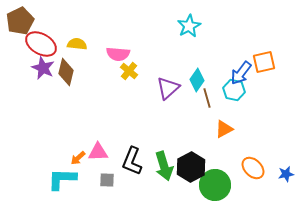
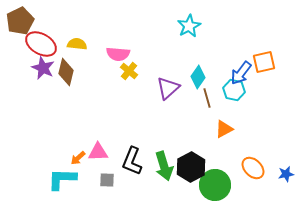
cyan diamond: moved 1 px right, 3 px up
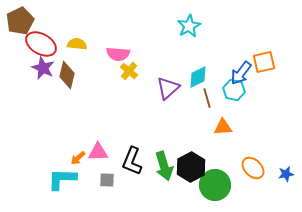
brown diamond: moved 1 px right, 3 px down
cyan diamond: rotated 30 degrees clockwise
orange triangle: moved 1 px left, 2 px up; rotated 24 degrees clockwise
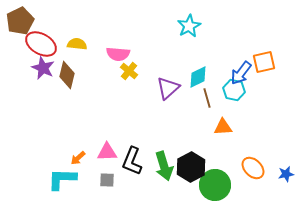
pink triangle: moved 9 px right
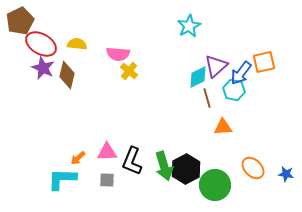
purple triangle: moved 48 px right, 22 px up
black hexagon: moved 5 px left, 2 px down
blue star: rotated 21 degrees clockwise
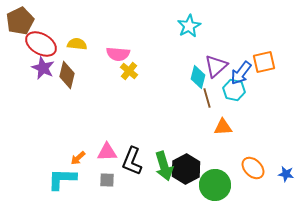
cyan diamond: rotated 50 degrees counterclockwise
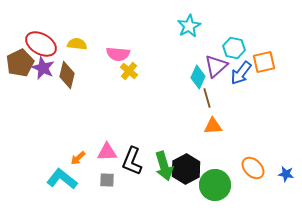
brown pentagon: moved 42 px down
cyan diamond: rotated 10 degrees clockwise
cyan hexagon: moved 42 px up
orange triangle: moved 10 px left, 1 px up
cyan L-shape: rotated 36 degrees clockwise
